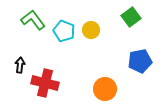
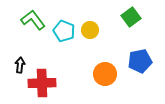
yellow circle: moved 1 px left
red cross: moved 3 px left; rotated 16 degrees counterclockwise
orange circle: moved 15 px up
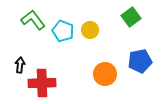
cyan pentagon: moved 1 px left
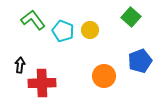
green square: rotated 12 degrees counterclockwise
blue pentagon: rotated 10 degrees counterclockwise
orange circle: moved 1 px left, 2 px down
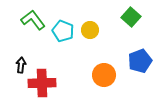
black arrow: moved 1 px right
orange circle: moved 1 px up
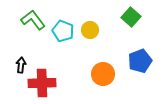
orange circle: moved 1 px left, 1 px up
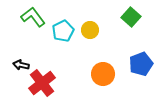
green L-shape: moved 3 px up
cyan pentagon: rotated 25 degrees clockwise
blue pentagon: moved 1 px right, 3 px down
black arrow: rotated 84 degrees counterclockwise
red cross: rotated 36 degrees counterclockwise
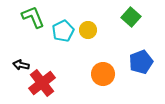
green L-shape: rotated 15 degrees clockwise
yellow circle: moved 2 px left
blue pentagon: moved 2 px up
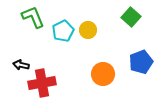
red cross: rotated 28 degrees clockwise
